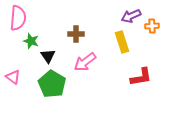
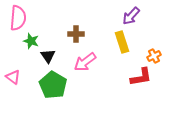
purple arrow: rotated 24 degrees counterclockwise
orange cross: moved 2 px right, 30 px down; rotated 24 degrees counterclockwise
green pentagon: moved 1 px right, 1 px down
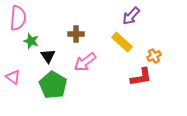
yellow rectangle: rotated 30 degrees counterclockwise
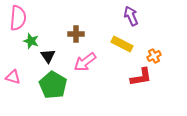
purple arrow: rotated 114 degrees clockwise
yellow rectangle: moved 2 px down; rotated 15 degrees counterclockwise
pink triangle: rotated 21 degrees counterclockwise
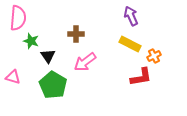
yellow rectangle: moved 8 px right
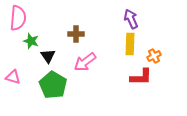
purple arrow: moved 3 px down
yellow rectangle: rotated 65 degrees clockwise
red L-shape: rotated 10 degrees clockwise
